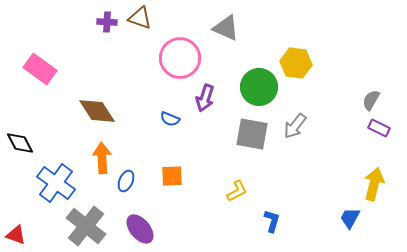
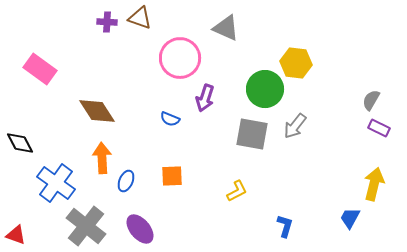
green circle: moved 6 px right, 2 px down
blue L-shape: moved 13 px right, 5 px down
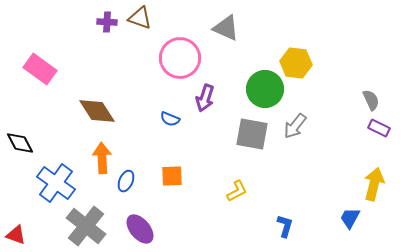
gray semicircle: rotated 125 degrees clockwise
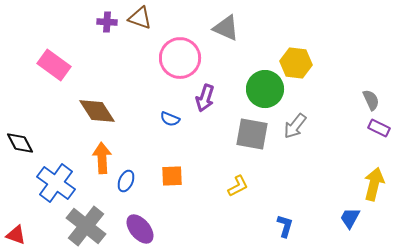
pink rectangle: moved 14 px right, 4 px up
yellow L-shape: moved 1 px right, 5 px up
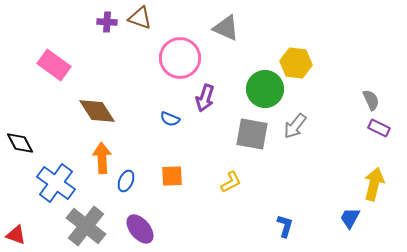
yellow L-shape: moved 7 px left, 4 px up
